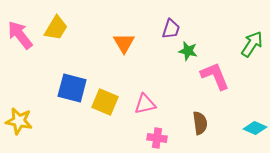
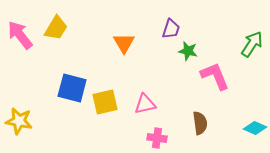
yellow square: rotated 36 degrees counterclockwise
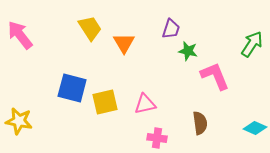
yellow trapezoid: moved 34 px right; rotated 64 degrees counterclockwise
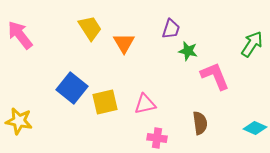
blue square: rotated 24 degrees clockwise
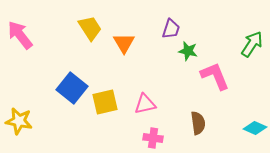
brown semicircle: moved 2 px left
pink cross: moved 4 px left
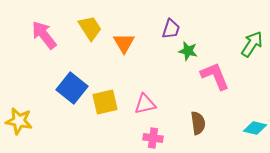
pink arrow: moved 24 px right
cyan diamond: rotated 10 degrees counterclockwise
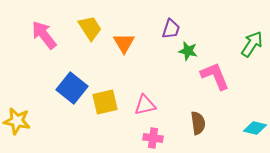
pink triangle: moved 1 px down
yellow star: moved 2 px left
